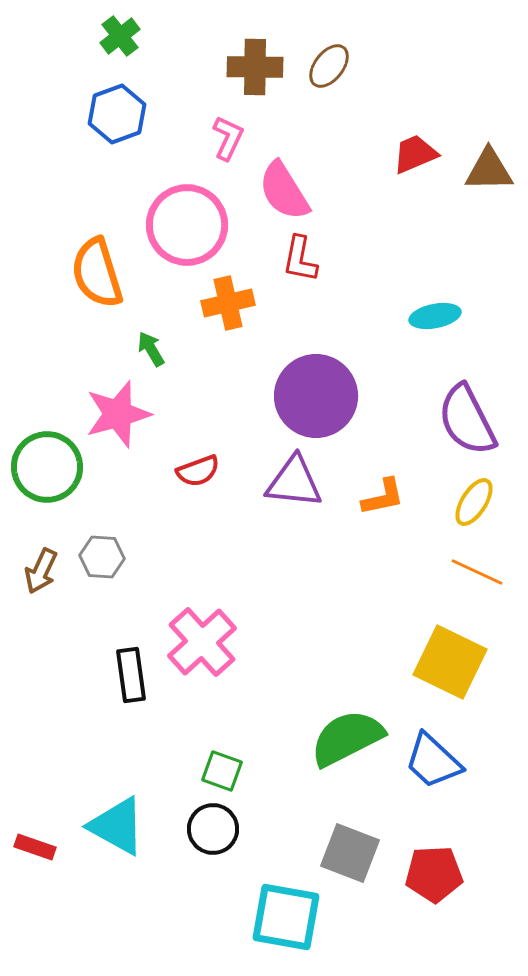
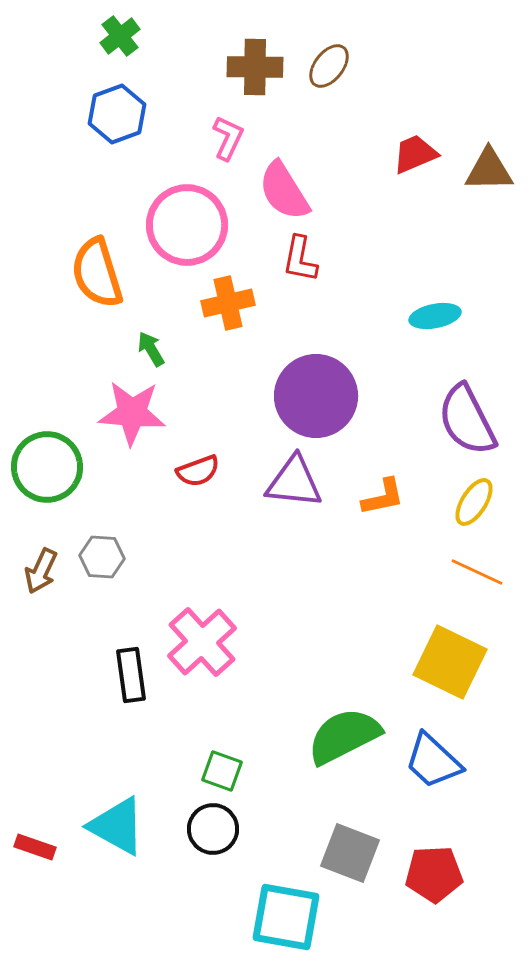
pink star: moved 14 px right, 1 px up; rotated 20 degrees clockwise
green semicircle: moved 3 px left, 2 px up
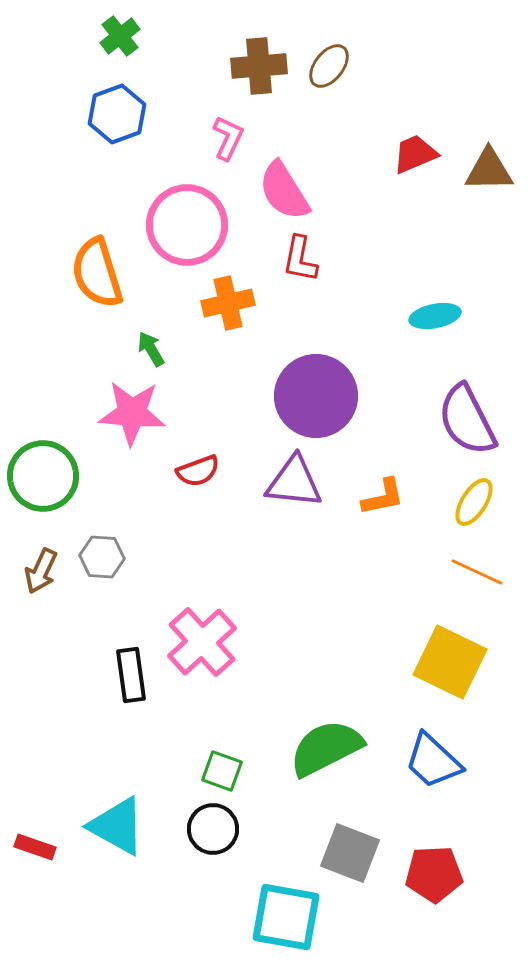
brown cross: moved 4 px right, 1 px up; rotated 6 degrees counterclockwise
green circle: moved 4 px left, 9 px down
green semicircle: moved 18 px left, 12 px down
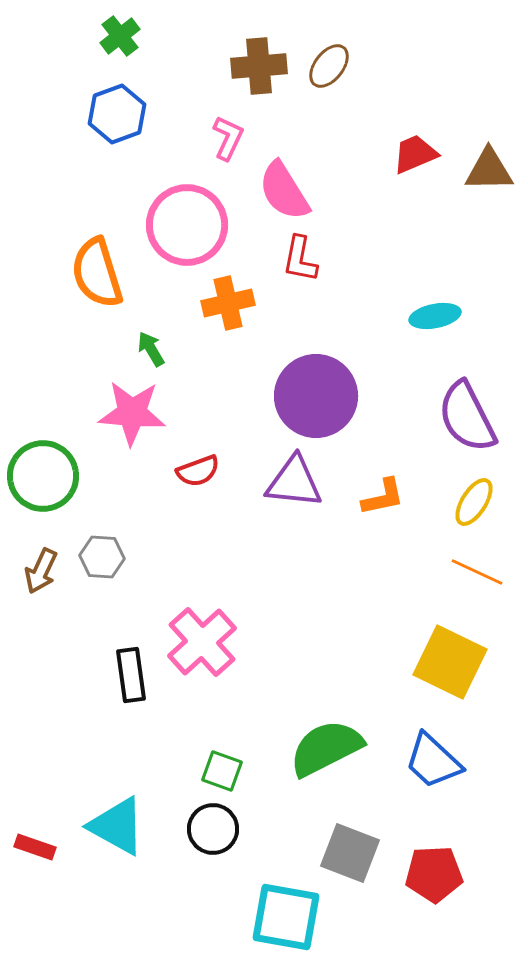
purple semicircle: moved 3 px up
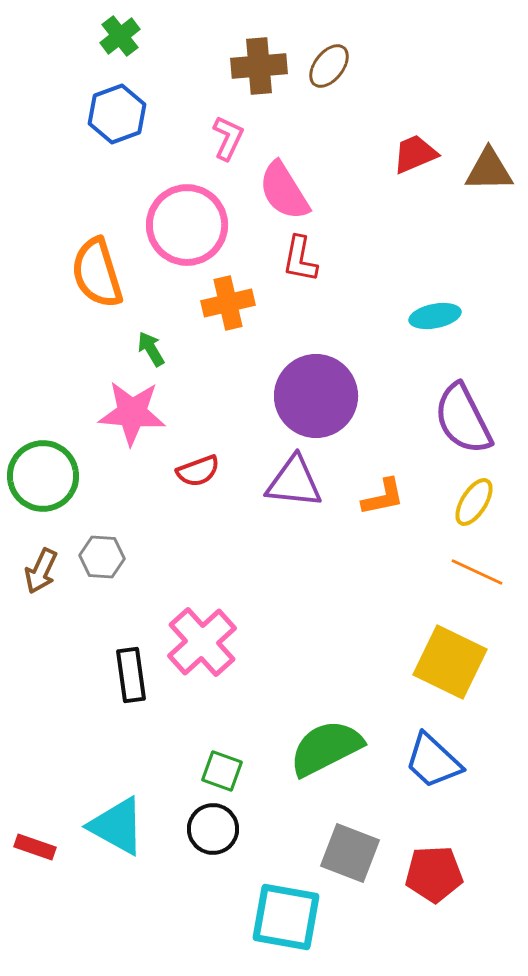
purple semicircle: moved 4 px left, 2 px down
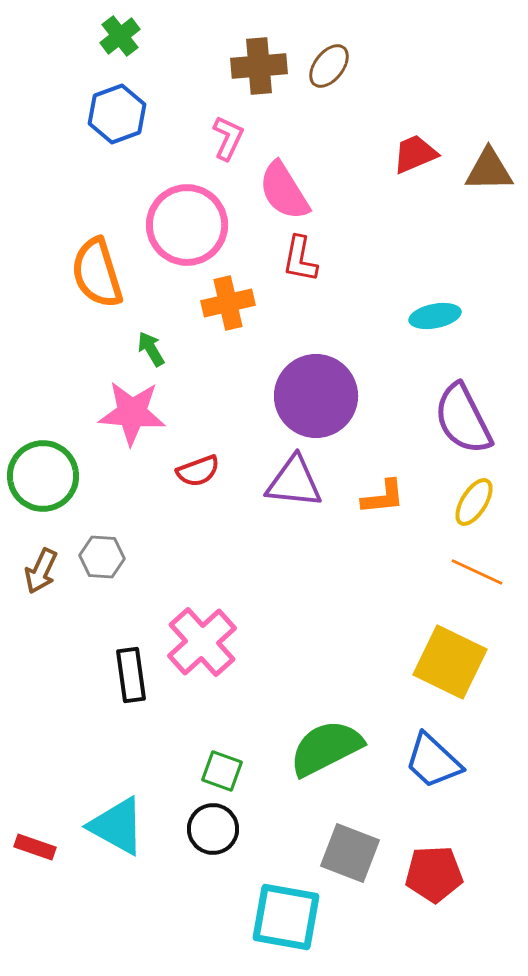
orange L-shape: rotated 6 degrees clockwise
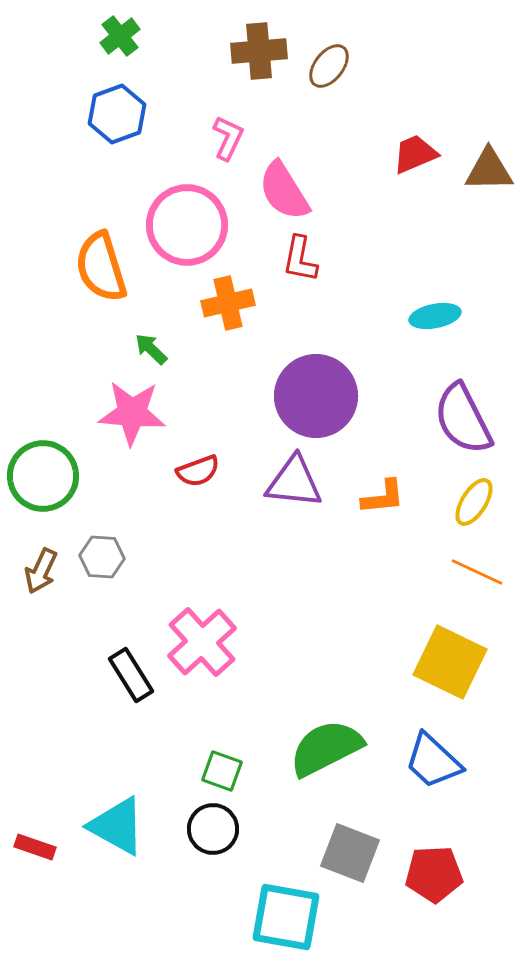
brown cross: moved 15 px up
orange semicircle: moved 4 px right, 6 px up
green arrow: rotated 15 degrees counterclockwise
black rectangle: rotated 24 degrees counterclockwise
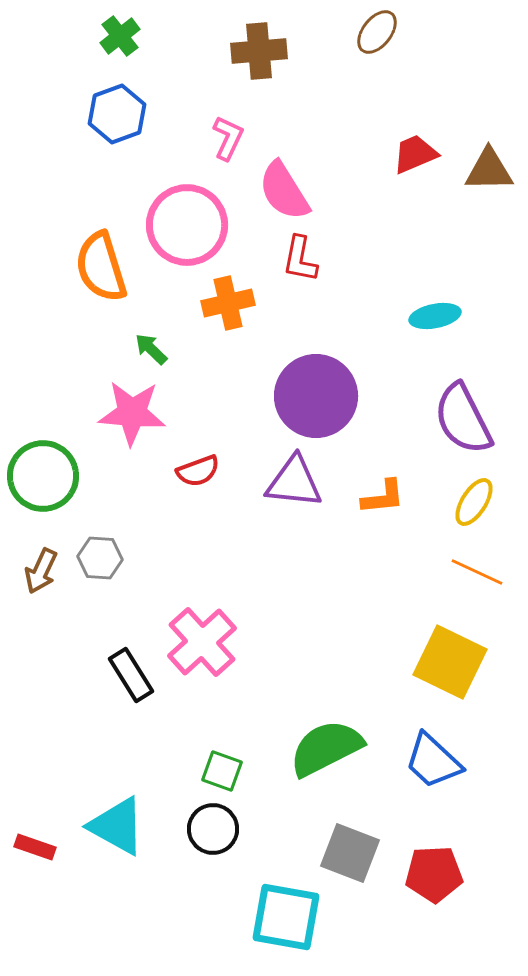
brown ellipse: moved 48 px right, 34 px up
gray hexagon: moved 2 px left, 1 px down
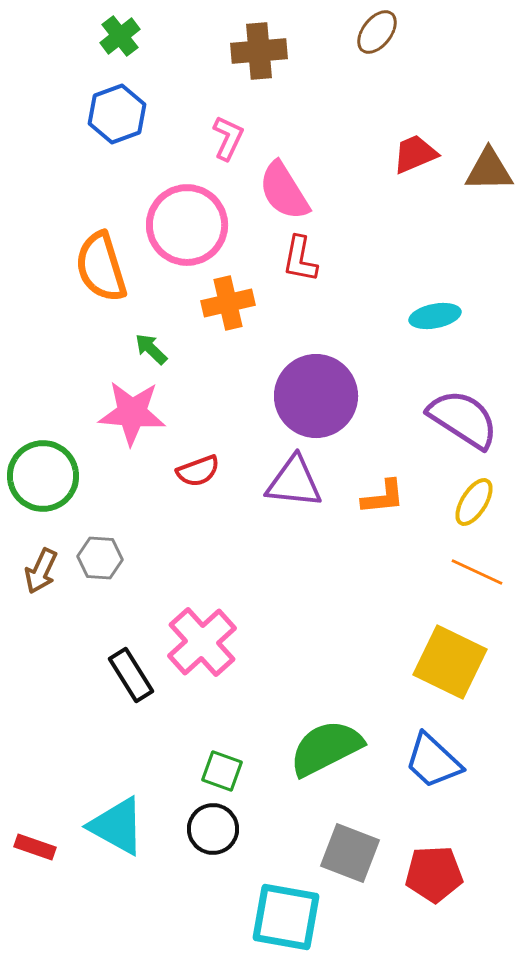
purple semicircle: rotated 150 degrees clockwise
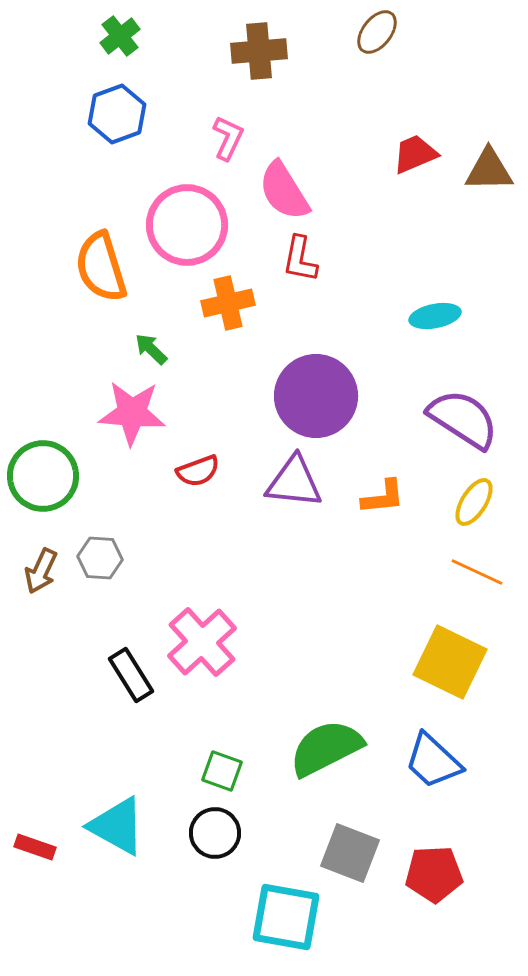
black circle: moved 2 px right, 4 px down
